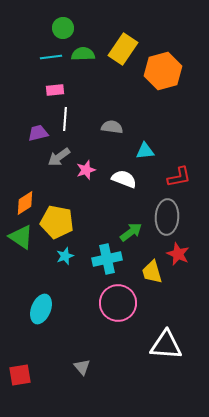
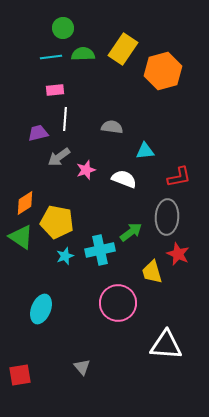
cyan cross: moved 7 px left, 9 px up
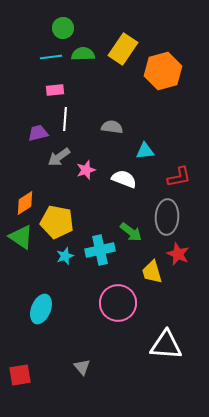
green arrow: rotated 75 degrees clockwise
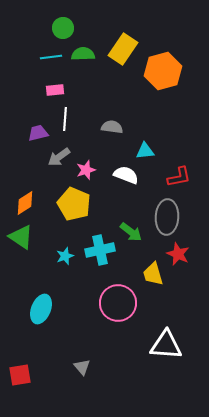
white semicircle: moved 2 px right, 4 px up
yellow pentagon: moved 17 px right, 18 px up; rotated 12 degrees clockwise
yellow trapezoid: moved 1 px right, 2 px down
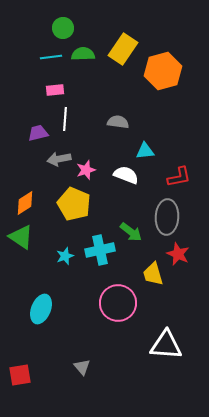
gray semicircle: moved 6 px right, 5 px up
gray arrow: moved 2 px down; rotated 25 degrees clockwise
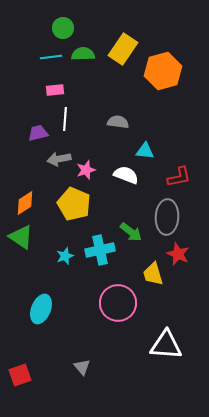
cyan triangle: rotated 12 degrees clockwise
red square: rotated 10 degrees counterclockwise
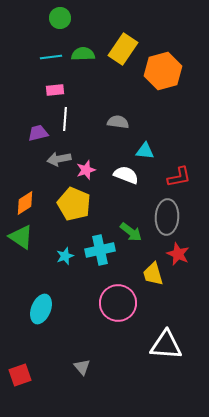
green circle: moved 3 px left, 10 px up
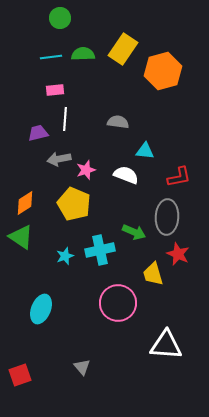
green arrow: moved 3 px right; rotated 15 degrees counterclockwise
